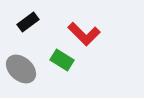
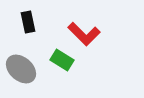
black rectangle: rotated 65 degrees counterclockwise
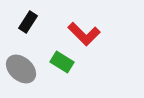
black rectangle: rotated 45 degrees clockwise
green rectangle: moved 2 px down
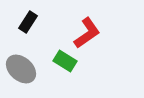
red L-shape: moved 3 px right, 1 px up; rotated 80 degrees counterclockwise
green rectangle: moved 3 px right, 1 px up
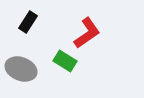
gray ellipse: rotated 20 degrees counterclockwise
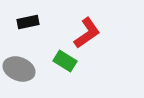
black rectangle: rotated 45 degrees clockwise
gray ellipse: moved 2 px left
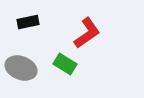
green rectangle: moved 3 px down
gray ellipse: moved 2 px right, 1 px up
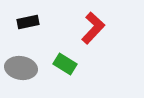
red L-shape: moved 6 px right, 5 px up; rotated 12 degrees counterclockwise
gray ellipse: rotated 12 degrees counterclockwise
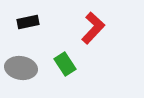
green rectangle: rotated 25 degrees clockwise
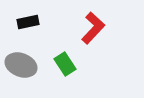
gray ellipse: moved 3 px up; rotated 12 degrees clockwise
